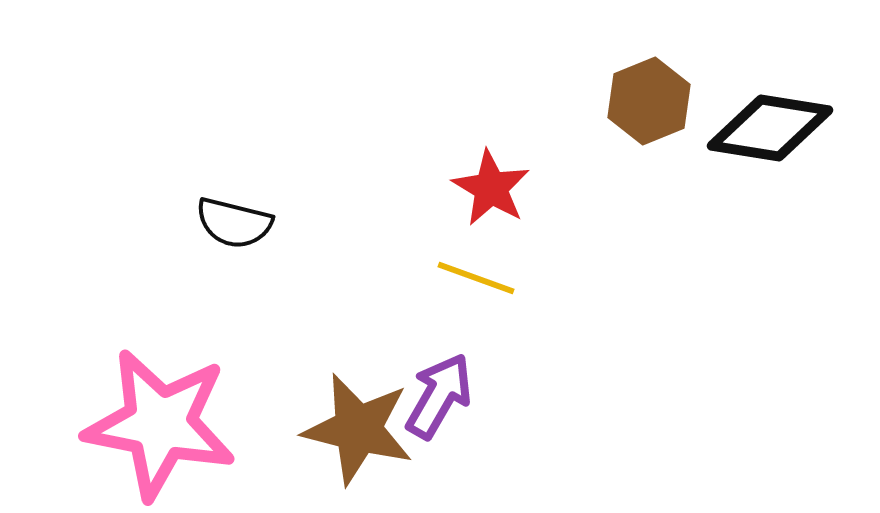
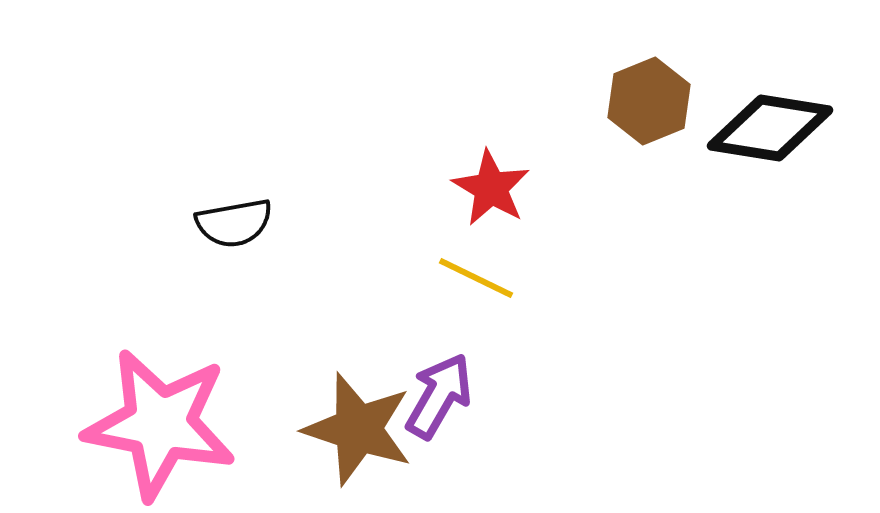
black semicircle: rotated 24 degrees counterclockwise
yellow line: rotated 6 degrees clockwise
brown star: rotated 4 degrees clockwise
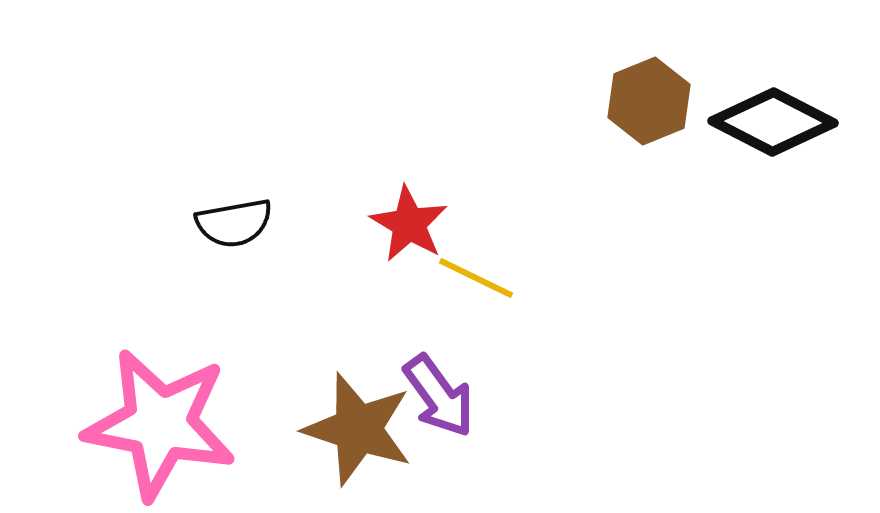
black diamond: moved 3 px right, 6 px up; rotated 18 degrees clockwise
red star: moved 82 px left, 36 px down
purple arrow: rotated 114 degrees clockwise
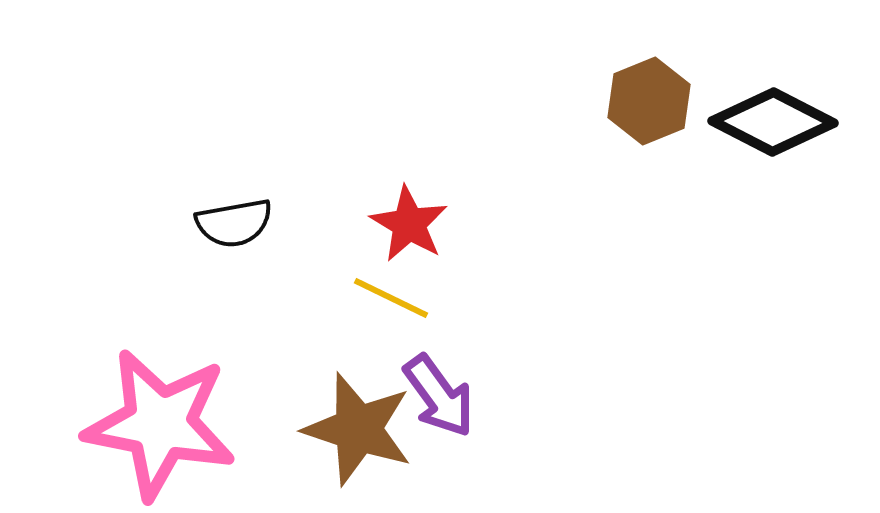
yellow line: moved 85 px left, 20 px down
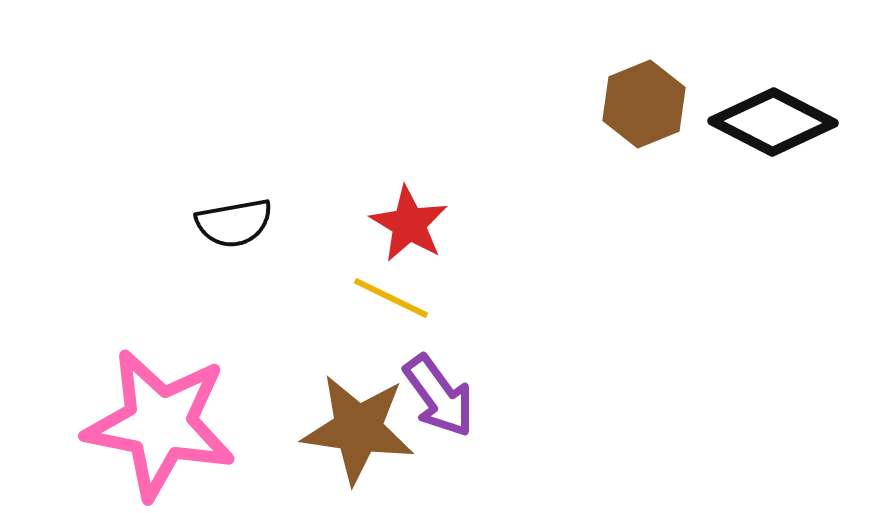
brown hexagon: moved 5 px left, 3 px down
brown star: rotated 10 degrees counterclockwise
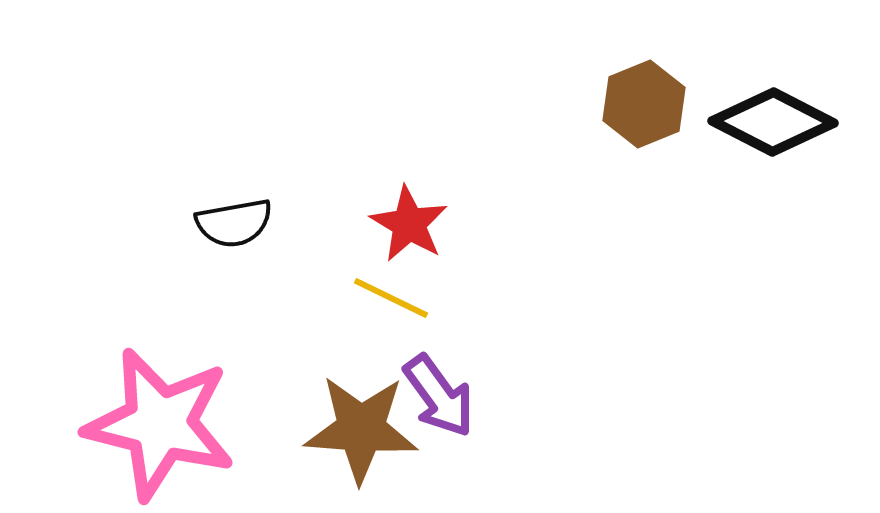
pink star: rotated 3 degrees clockwise
brown star: moved 3 px right; rotated 4 degrees counterclockwise
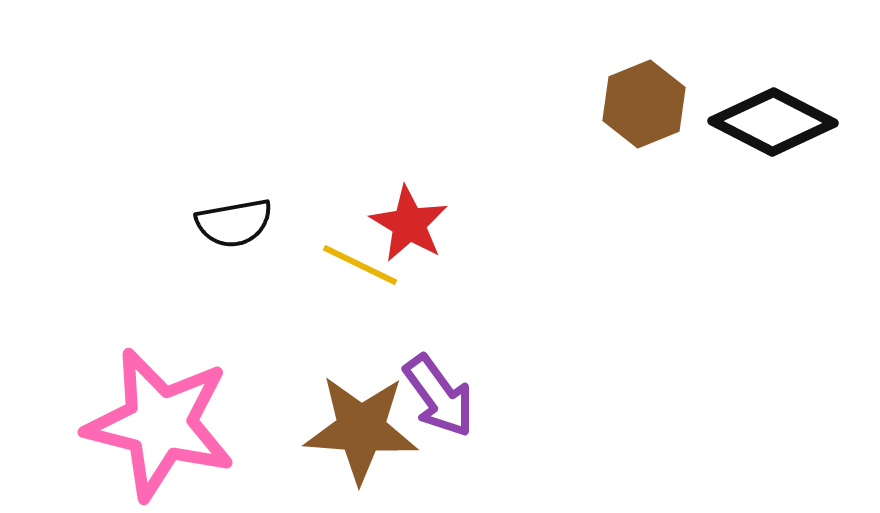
yellow line: moved 31 px left, 33 px up
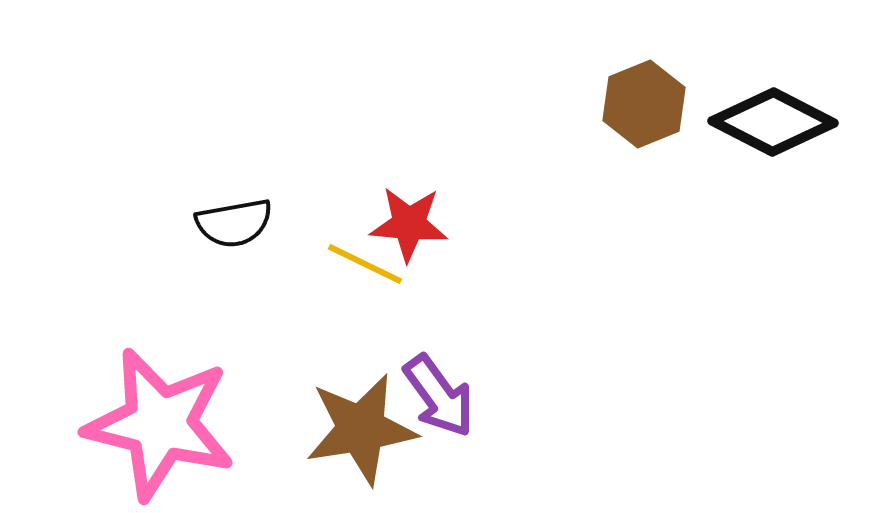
red star: rotated 26 degrees counterclockwise
yellow line: moved 5 px right, 1 px up
brown star: rotated 13 degrees counterclockwise
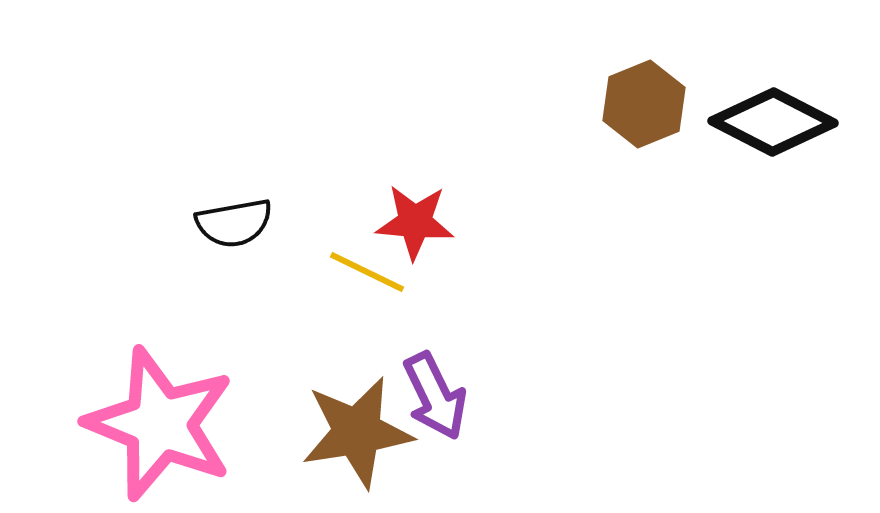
red star: moved 6 px right, 2 px up
yellow line: moved 2 px right, 8 px down
purple arrow: moved 4 px left; rotated 10 degrees clockwise
pink star: rotated 8 degrees clockwise
brown star: moved 4 px left, 3 px down
